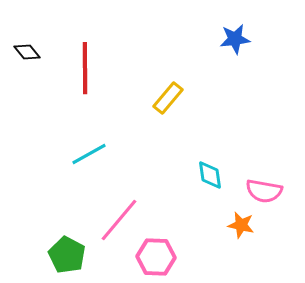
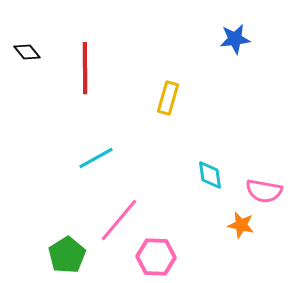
yellow rectangle: rotated 24 degrees counterclockwise
cyan line: moved 7 px right, 4 px down
green pentagon: rotated 12 degrees clockwise
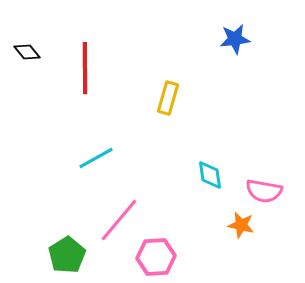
pink hexagon: rotated 6 degrees counterclockwise
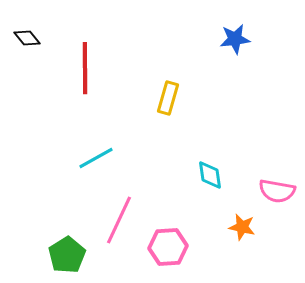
black diamond: moved 14 px up
pink semicircle: moved 13 px right
pink line: rotated 15 degrees counterclockwise
orange star: moved 1 px right, 2 px down
pink hexagon: moved 12 px right, 10 px up
